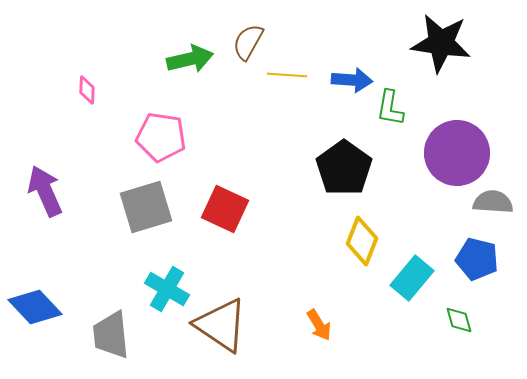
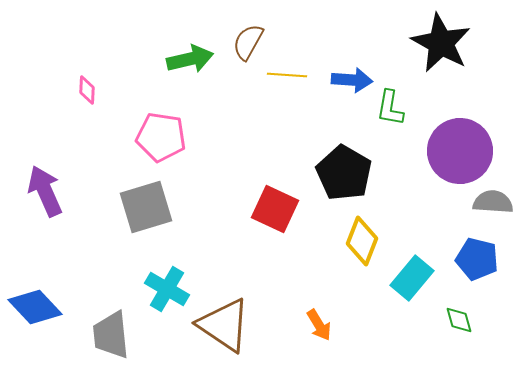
black star: rotated 20 degrees clockwise
purple circle: moved 3 px right, 2 px up
black pentagon: moved 5 px down; rotated 6 degrees counterclockwise
red square: moved 50 px right
brown triangle: moved 3 px right
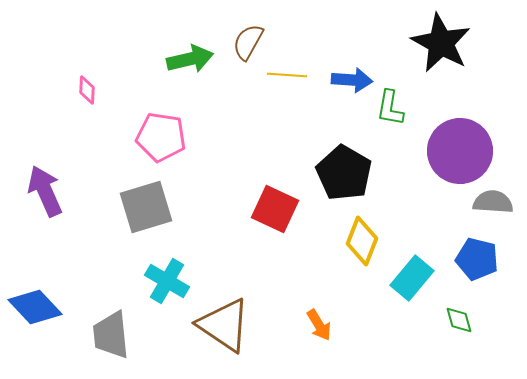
cyan cross: moved 8 px up
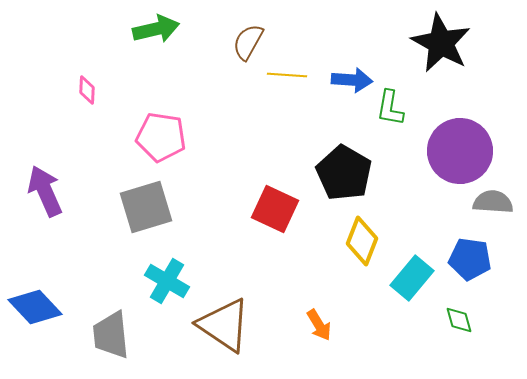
green arrow: moved 34 px left, 30 px up
blue pentagon: moved 7 px left; rotated 6 degrees counterclockwise
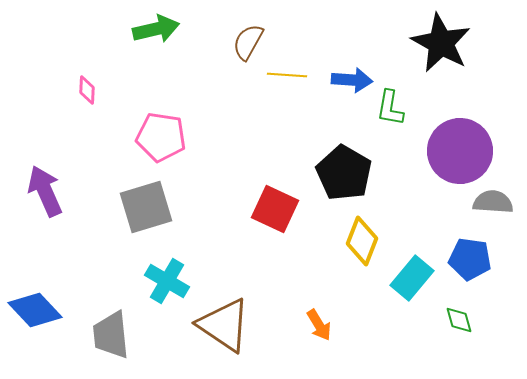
blue diamond: moved 3 px down
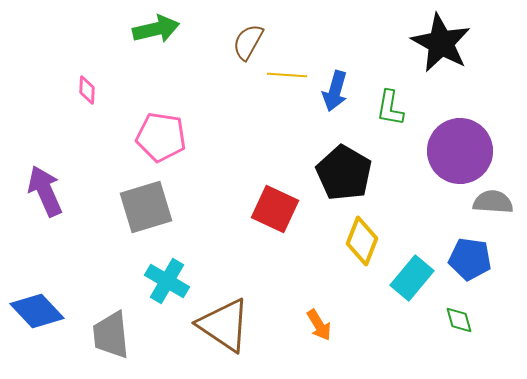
blue arrow: moved 17 px left, 11 px down; rotated 102 degrees clockwise
blue diamond: moved 2 px right, 1 px down
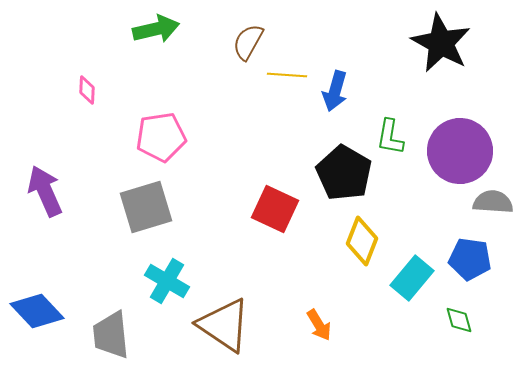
green L-shape: moved 29 px down
pink pentagon: rotated 18 degrees counterclockwise
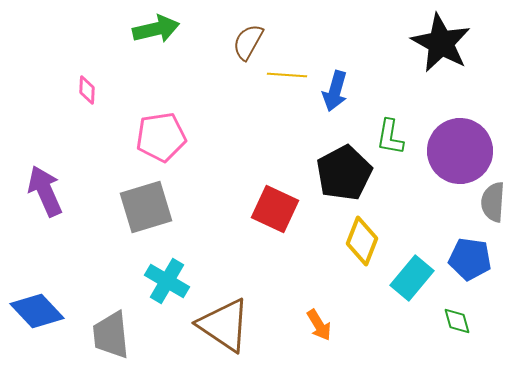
black pentagon: rotated 14 degrees clockwise
gray semicircle: rotated 90 degrees counterclockwise
green diamond: moved 2 px left, 1 px down
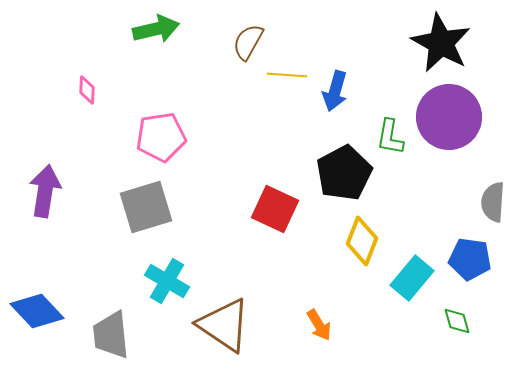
purple circle: moved 11 px left, 34 px up
purple arrow: rotated 33 degrees clockwise
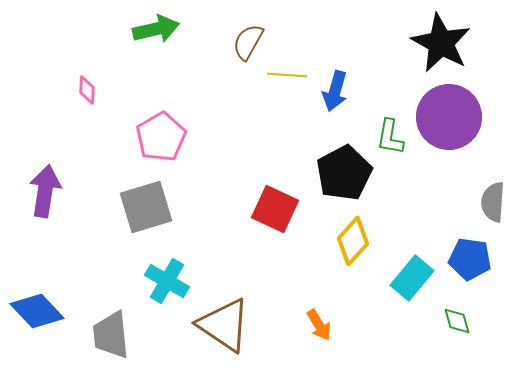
pink pentagon: rotated 21 degrees counterclockwise
yellow diamond: moved 9 px left; rotated 21 degrees clockwise
